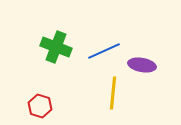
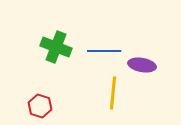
blue line: rotated 24 degrees clockwise
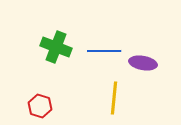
purple ellipse: moved 1 px right, 2 px up
yellow line: moved 1 px right, 5 px down
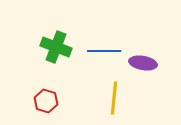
red hexagon: moved 6 px right, 5 px up
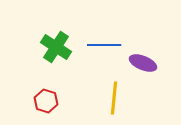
green cross: rotated 12 degrees clockwise
blue line: moved 6 px up
purple ellipse: rotated 12 degrees clockwise
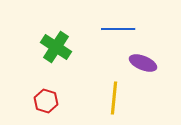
blue line: moved 14 px right, 16 px up
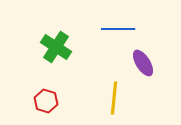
purple ellipse: rotated 36 degrees clockwise
